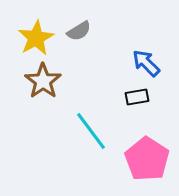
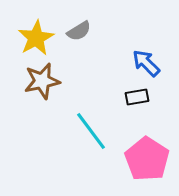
brown star: moved 1 px left; rotated 24 degrees clockwise
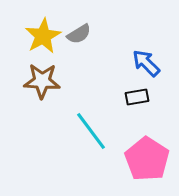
gray semicircle: moved 3 px down
yellow star: moved 7 px right, 2 px up
brown star: rotated 15 degrees clockwise
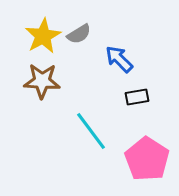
blue arrow: moved 27 px left, 4 px up
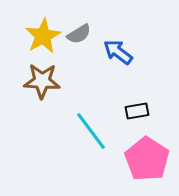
blue arrow: moved 1 px left, 7 px up; rotated 8 degrees counterclockwise
black rectangle: moved 14 px down
